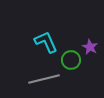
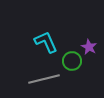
purple star: moved 1 px left
green circle: moved 1 px right, 1 px down
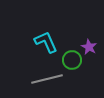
green circle: moved 1 px up
gray line: moved 3 px right
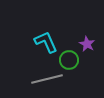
purple star: moved 2 px left, 3 px up
green circle: moved 3 px left
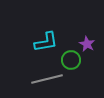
cyan L-shape: rotated 105 degrees clockwise
green circle: moved 2 px right
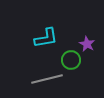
cyan L-shape: moved 4 px up
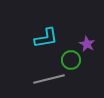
gray line: moved 2 px right
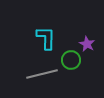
cyan L-shape: rotated 80 degrees counterclockwise
gray line: moved 7 px left, 5 px up
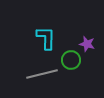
purple star: rotated 14 degrees counterclockwise
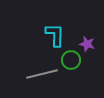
cyan L-shape: moved 9 px right, 3 px up
